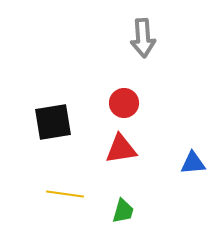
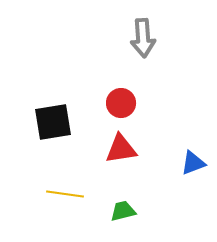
red circle: moved 3 px left
blue triangle: rotated 16 degrees counterclockwise
green trapezoid: rotated 120 degrees counterclockwise
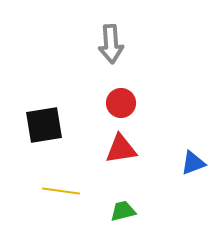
gray arrow: moved 32 px left, 6 px down
black square: moved 9 px left, 3 px down
yellow line: moved 4 px left, 3 px up
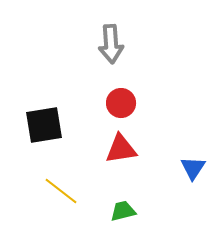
blue triangle: moved 5 px down; rotated 36 degrees counterclockwise
yellow line: rotated 30 degrees clockwise
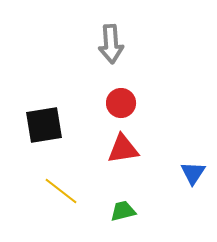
red triangle: moved 2 px right
blue triangle: moved 5 px down
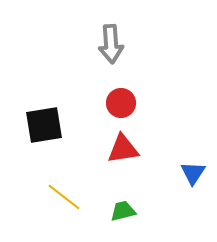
yellow line: moved 3 px right, 6 px down
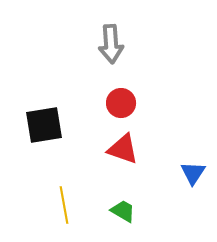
red triangle: rotated 28 degrees clockwise
yellow line: moved 8 px down; rotated 42 degrees clockwise
green trapezoid: rotated 44 degrees clockwise
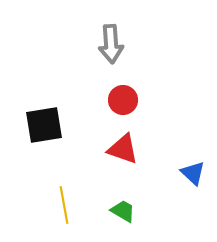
red circle: moved 2 px right, 3 px up
blue triangle: rotated 20 degrees counterclockwise
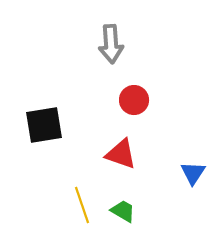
red circle: moved 11 px right
red triangle: moved 2 px left, 5 px down
blue triangle: rotated 20 degrees clockwise
yellow line: moved 18 px right; rotated 9 degrees counterclockwise
